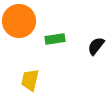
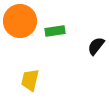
orange circle: moved 1 px right
green rectangle: moved 8 px up
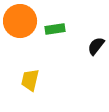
green rectangle: moved 2 px up
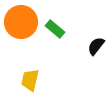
orange circle: moved 1 px right, 1 px down
green rectangle: rotated 48 degrees clockwise
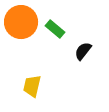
black semicircle: moved 13 px left, 5 px down
yellow trapezoid: moved 2 px right, 6 px down
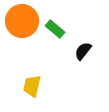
orange circle: moved 1 px right, 1 px up
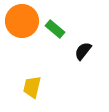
yellow trapezoid: moved 1 px down
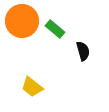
black semicircle: rotated 126 degrees clockwise
yellow trapezoid: rotated 65 degrees counterclockwise
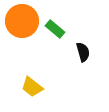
black semicircle: moved 1 px down
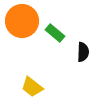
green rectangle: moved 4 px down
black semicircle: rotated 18 degrees clockwise
